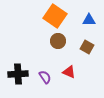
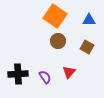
red triangle: rotated 48 degrees clockwise
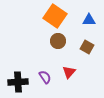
black cross: moved 8 px down
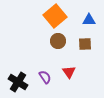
orange square: rotated 15 degrees clockwise
brown square: moved 2 px left, 3 px up; rotated 32 degrees counterclockwise
red triangle: rotated 16 degrees counterclockwise
black cross: rotated 36 degrees clockwise
